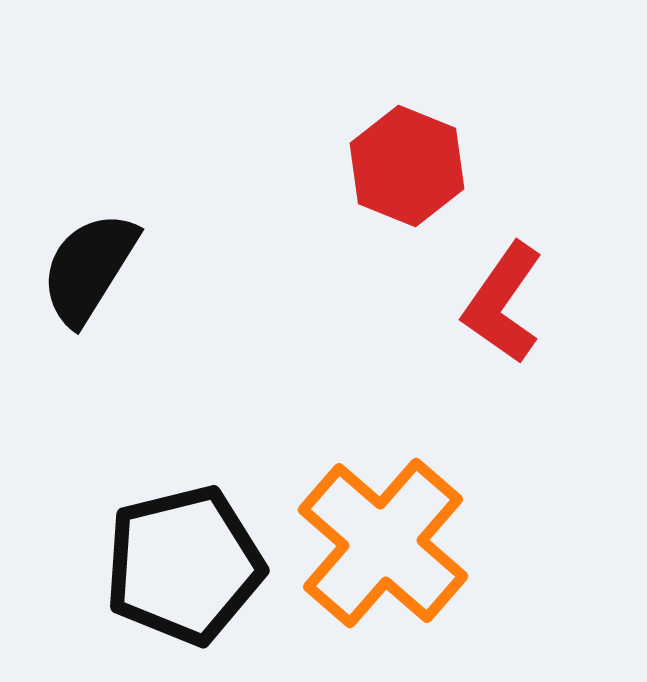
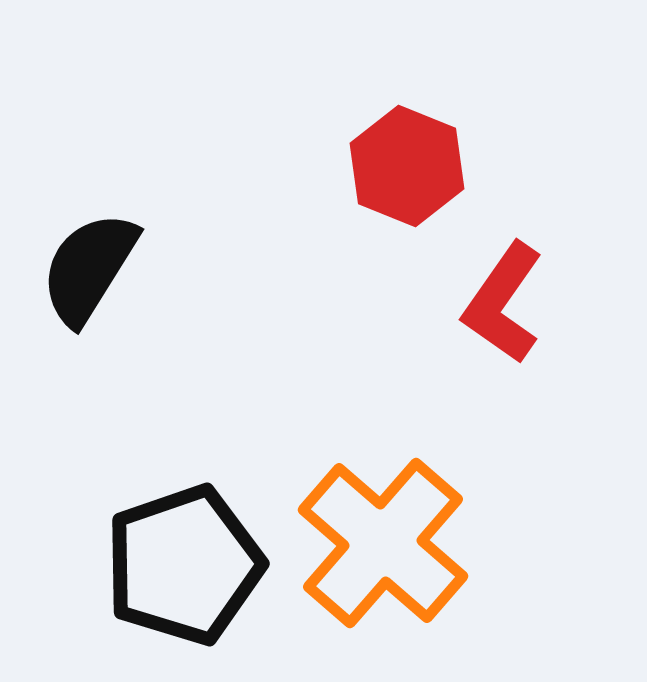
black pentagon: rotated 5 degrees counterclockwise
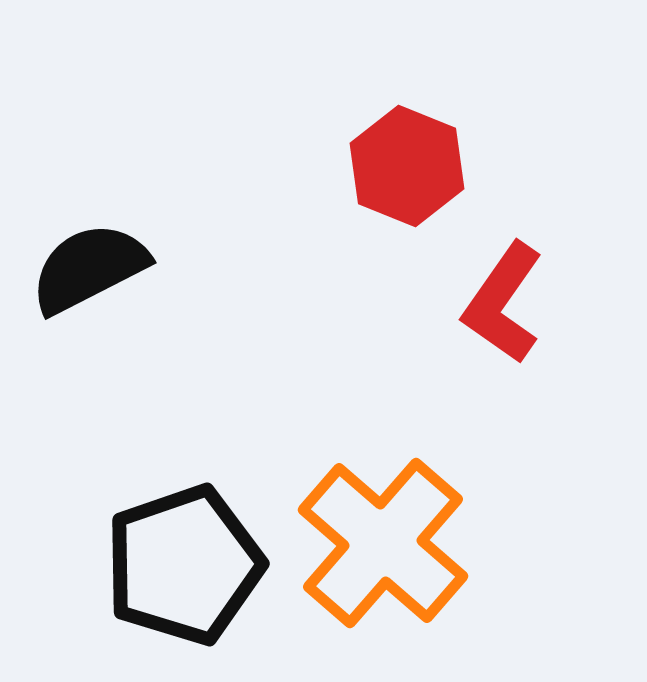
black semicircle: rotated 31 degrees clockwise
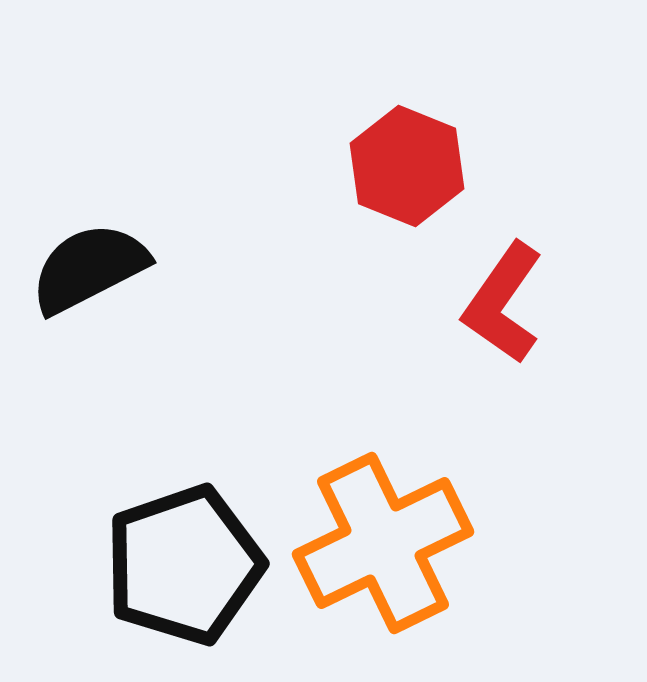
orange cross: rotated 23 degrees clockwise
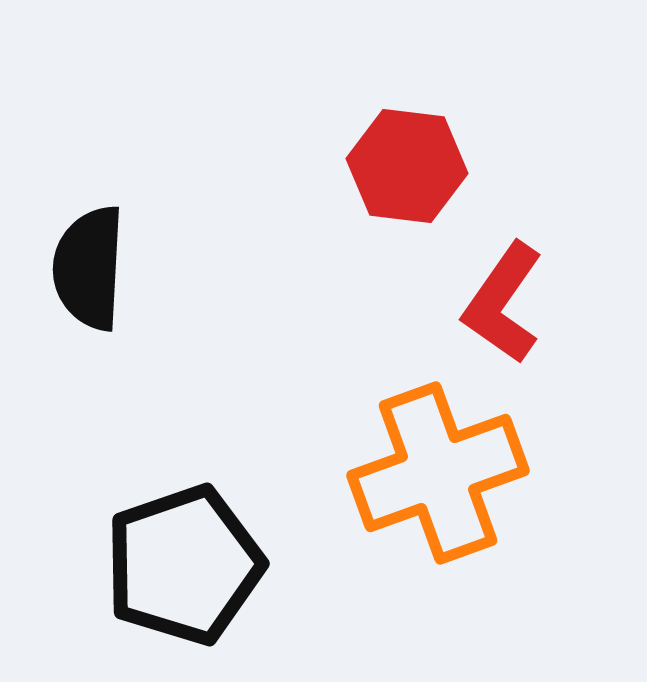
red hexagon: rotated 15 degrees counterclockwise
black semicircle: rotated 60 degrees counterclockwise
orange cross: moved 55 px right, 70 px up; rotated 6 degrees clockwise
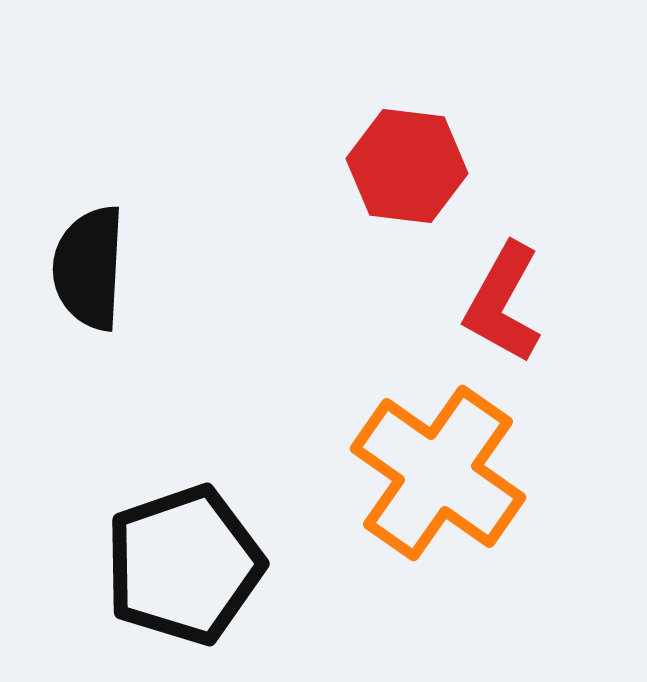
red L-shape: rotated 6 degrees counterclockwise
orange cross: rotated 35 degrees counterclockwise
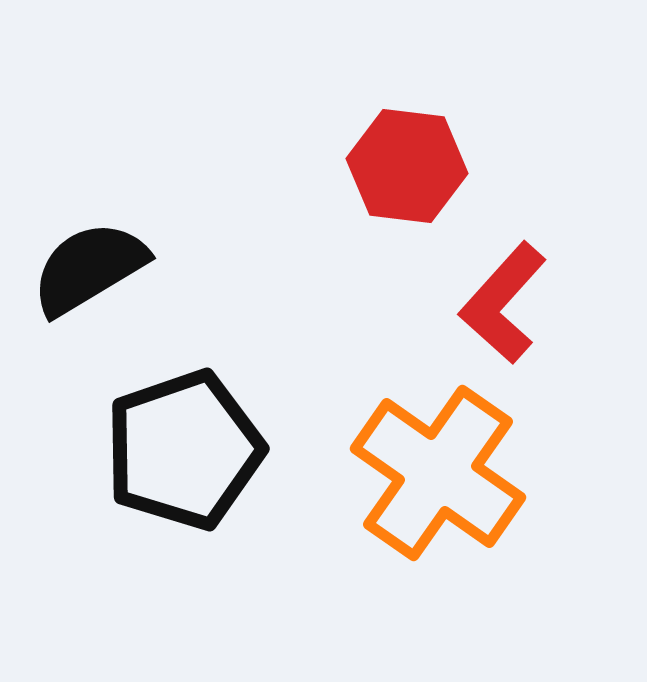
black semicircle: rotated 56 degrees clockwise
red L-shape: rotated 13 degrees clockwise
black pentagon: moved 115 px up
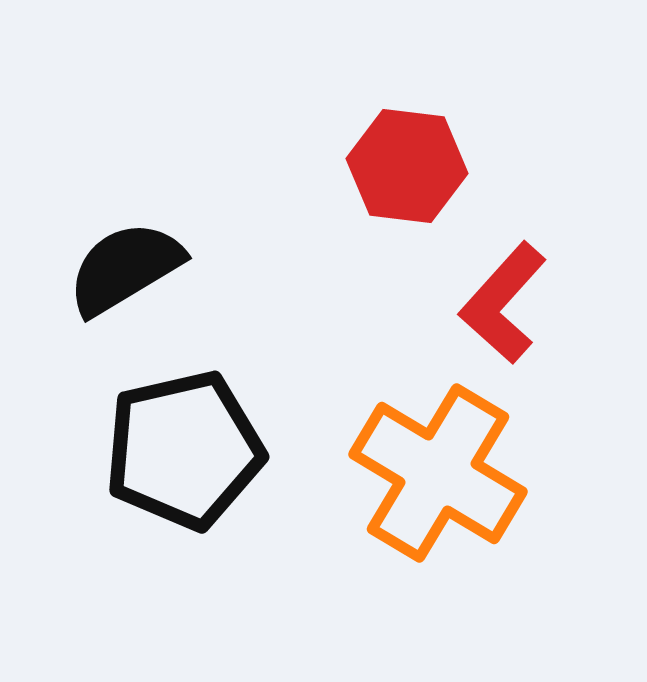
black semicircle: moved 36 px right
black pentagon: rotated 6 degrees clockwise
orange cross: rotated 4 degrees counterclockwise
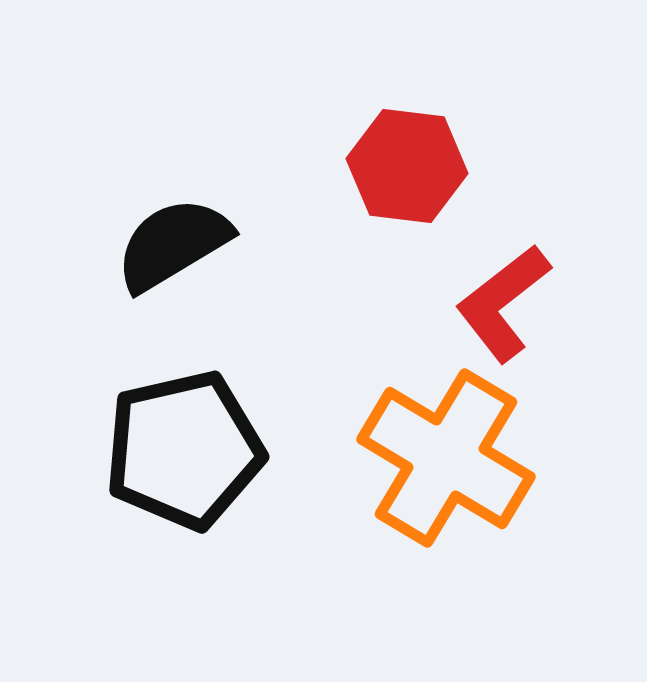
black semicircle: moved 48 px right, 24 px up
red L-shape: rotated 10 degrees clockwise
orange cross: moved 8 px right, 15 px up
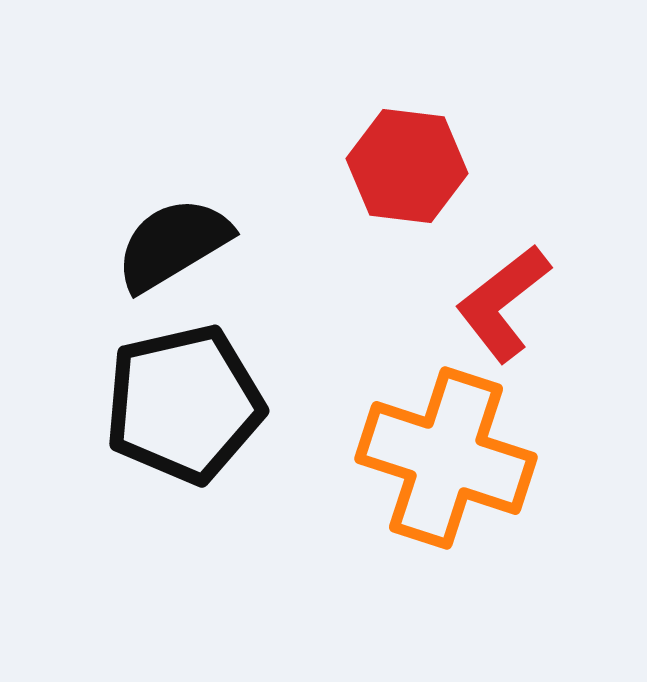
black pentagon: moved 46 px up
orange cross: rotated 13 degrees counterclockwise
